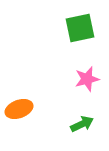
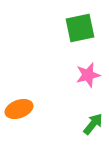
pink star: moved 1 px right, 4 px up
green arrow: moved 11 px right; rotated 25 degrees counterclockwise
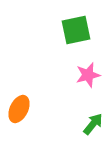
green square: moved 4 px left, 2 px down
orange ellipse: rotated 44 degrees counterclockwise
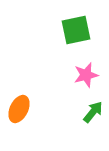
pink star: moved 2 px left
green arrow: moved 12 px up
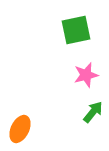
orange ellipse: moved 1 px right, 20 px down
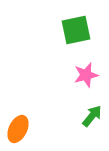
green arrow: moved 1 px left, 4 px down
orange ellipse: moved 2 px left
